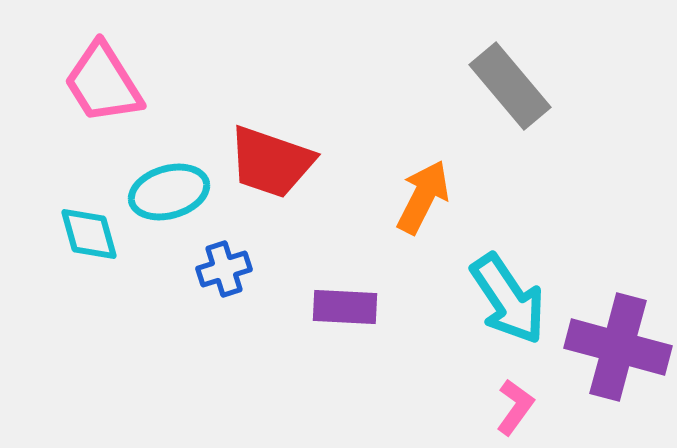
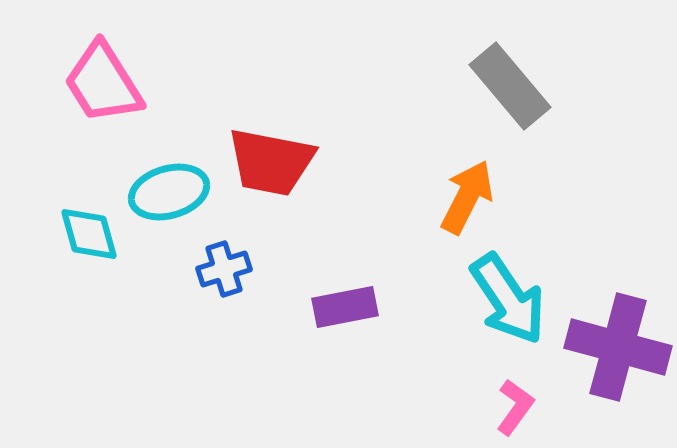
red trapezoid: rotated 8 degrees counterclockwise
orange arrow: moved 44 px right
purple rectangle: rotated 14 degrees counterclockwise
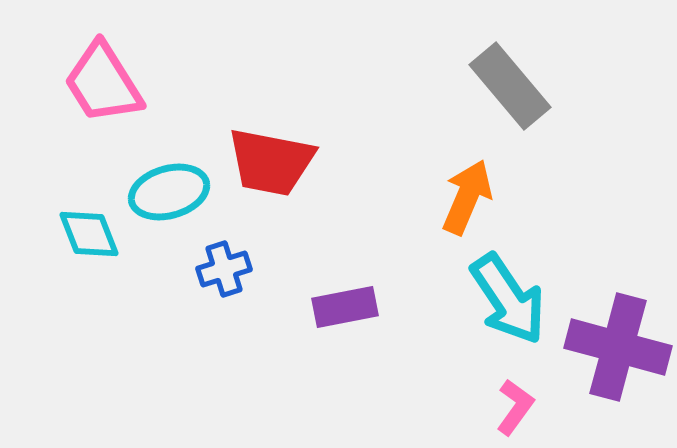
orange arrow: rotated 4 degrees counterclockwise
cyan diamond: rotated 6 degrees counterclockwise
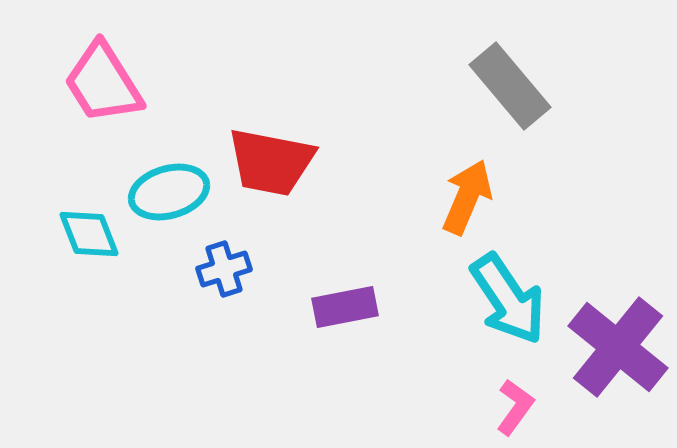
purple cross: rotated 24 degrees clockwise
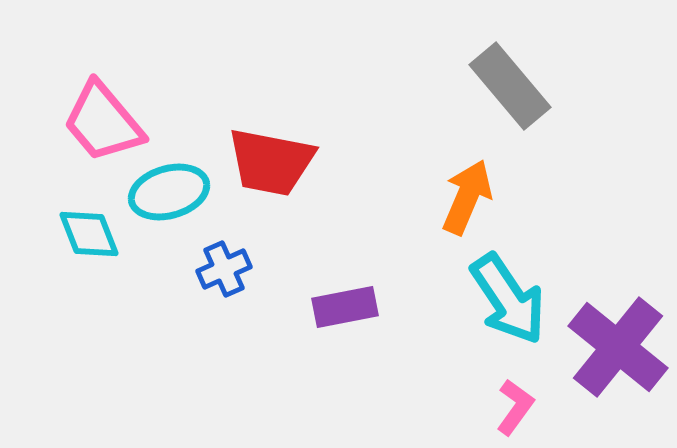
pink trapezoid: moved 39 px down; rotated 8 degrees counterclockwise
blue cross: rotated 6 degrees counterclockwise
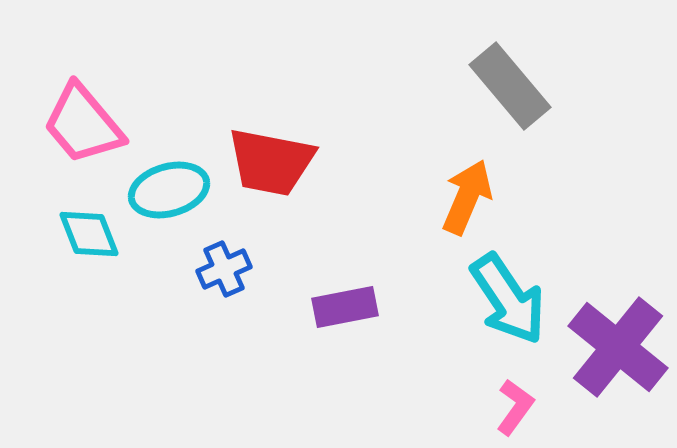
pink trapezoid: moved 20 px left, 2 px down
cyan ellipse: moved 2 px up
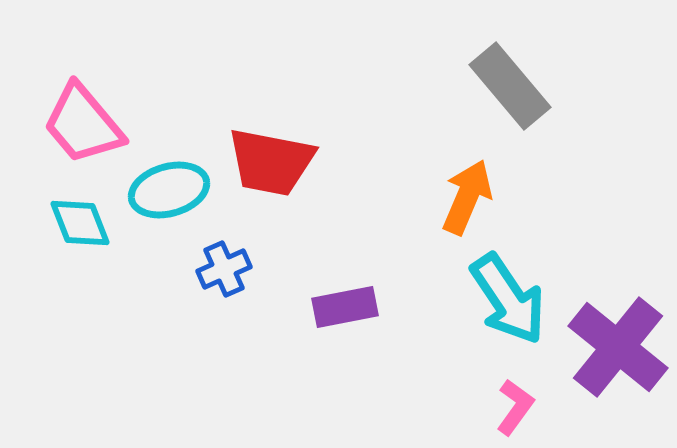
cyan diamond: moved 9 px left, 11 px up
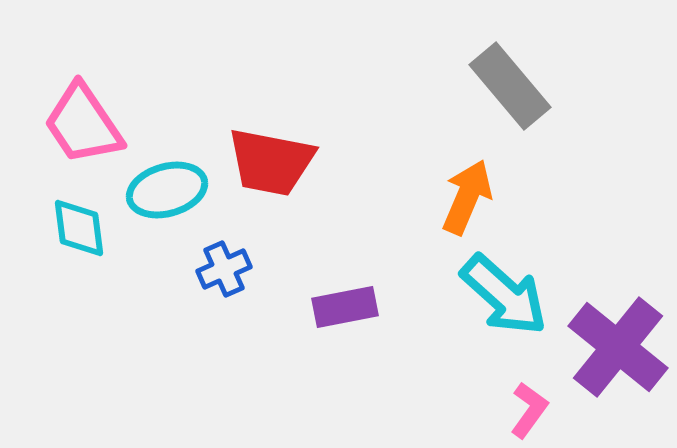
pink trapezoid: rotated 6 degrees clockwise
cyan ellipse: moved 2 px left
cyan diamond: moved 1 px left, 5 px down; rotated 14 degrees clockwise
cyan arrow: moved 4 px left, 4 px up; rotated 14 degrees counterclockwise
pink L-shape: moved 14 px right, 3 px down
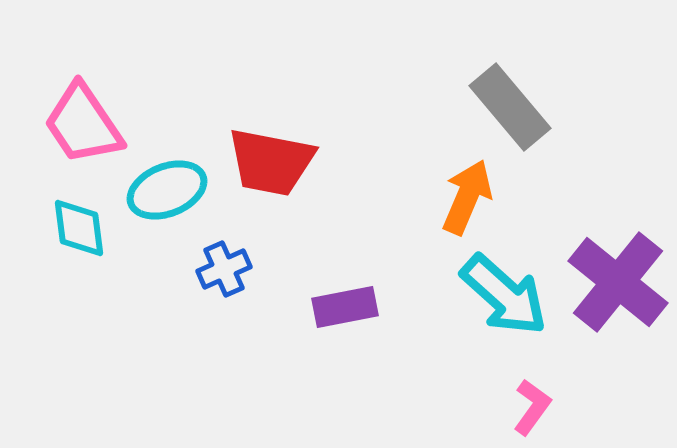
gray rectangle: moved 21 px down
cyan ellipse: rotated 6 degrees counterclockwise
purple cross: moved 65 px up
pink L-shape: moved 3 px right, 3 px up
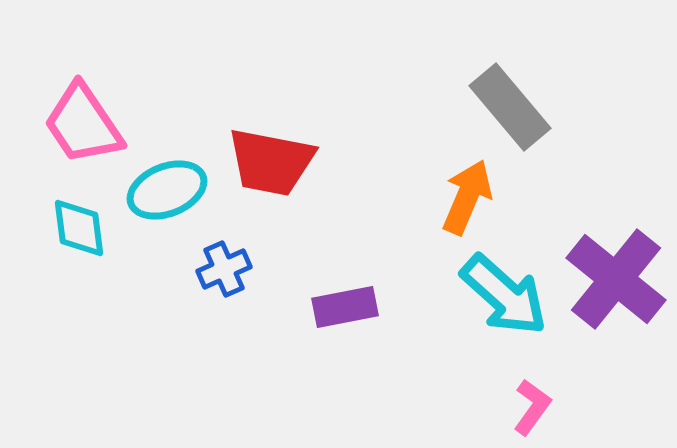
purple cross: moved 2 px left, 3 px up
